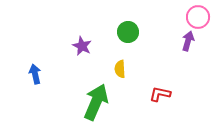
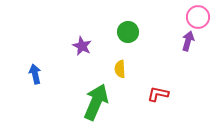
red L-shape: moved 2 px left
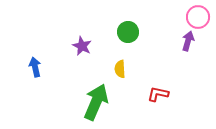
blue arrow: moved 7 px up
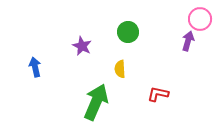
pink circle: moved 2 px right, 2 px down
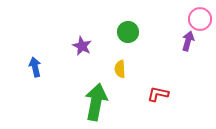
green arrow: rotated 12 degrees counterclockwise
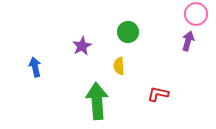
pink circle: moved 4 px left, 5 px up
purple star: rotated 18 degrees clockwise
yellow semicircle: moved 1 px left, 3 px up
green arrow: moved 1 px right, 1 px up; rotated 15 degrees counterclockwise
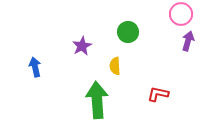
pink circle: moved 15 px left
yellow semicircle: moved 4 px left
green arrow: moved 1 px up
